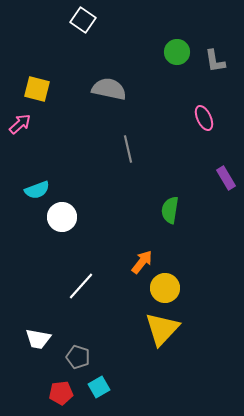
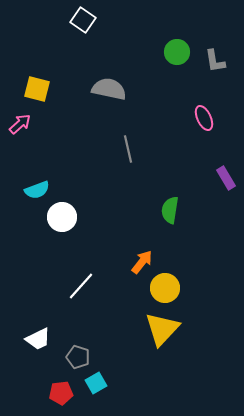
white trapezoid: rotated 36 degrees counterclockwise
cyan square: moved 3 px left, 4 px up
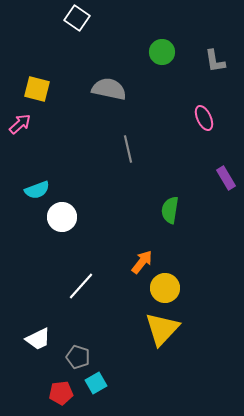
white square: moved 6 px left, 2 px up
green circle: moved 15 px left
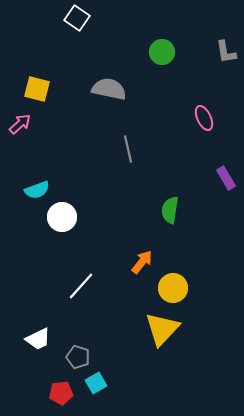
gray L-shape: moved 11 px right, 9 px up
yellow circle: moved 8 px right
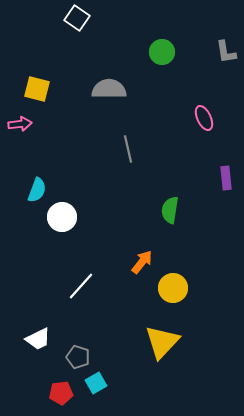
gray semicircle: rotated 12 degrees counterclockwise
pink arrow: rotated 35 degrees clockwise
purple rectangle: rotated 25 degrees clockwise
cyan semicircle: rotated 50 degrees counterclockwise
yellow triangle: moved 13 px down
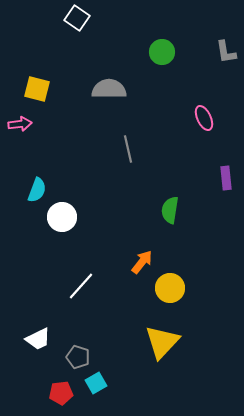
yellow circle: moved 3 px left
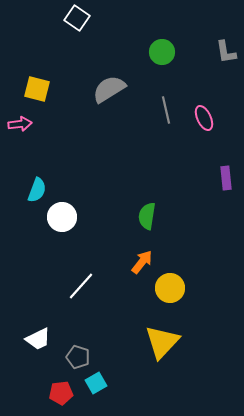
gray semicircle: rotated 32 degrees counterclockwise
gray line: moved 38 px right, 39 px up
green semicircle: moved 23 px left, 6 px down
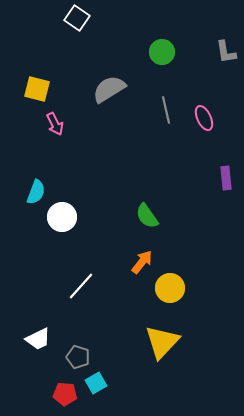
pink arrow: moved 35 px right; rotated 70 degrees clockwise
cyan semicircle: moved 1 px left, 2 px down
green semicircle: rotated 44 degrees counterclockwise
red pentagon: moved 4 px right, 1 px down; rotated 10 degrees clockwise
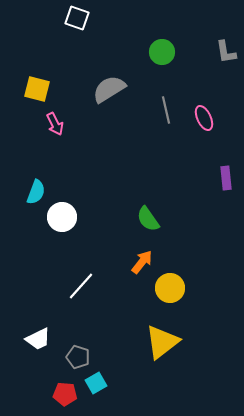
white square: rotated 15 degrees counterclockwise
green semicircle: moved 1 px right, 3 px down
yellow triangle: rotated 9 degrees clockwise
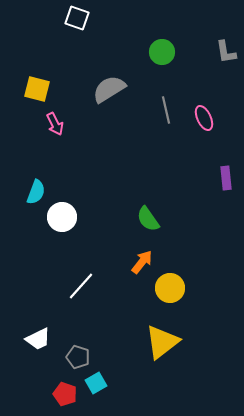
red pentagon: rotated 15 degrees clockwise
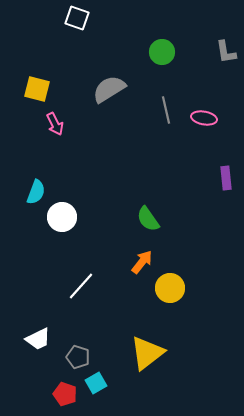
pink ellipse: rotated 55 degrees counterclockwise
yellow triangle: moved 15 px left, 11 px down
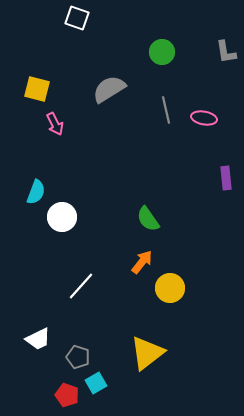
red pentagon: moved 2 px right, 1 px down
